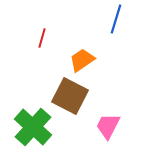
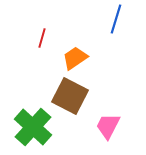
orange trapezoid: moved 7 px left, 2 px up
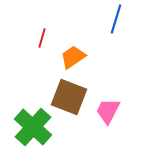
orange trapezoid: moved 2 px left, 1 px up
brown square: moved 1 px left, 1 px down; rotated 6 degrees counterclockwise
pink trapezoid: moved 15 px up
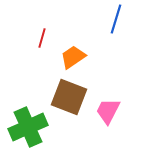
green cross: moved 5 px left; rotated 24 degrees clockwise
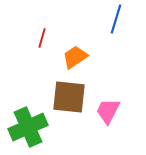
orange trapezoid: moved 2 px right
brown square: rotated 15 degrees counterclockwise
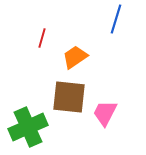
pink trapezoid: moved 3 px left, 2 px down
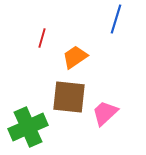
pink trapezoid: rotated 20 degrees clockwise
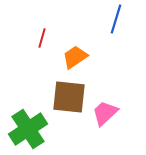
green cross: moved 2 px down; rotated 9 degrees counterclockwise
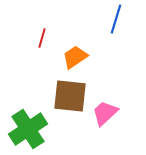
brown square: moved 1 px right, 1 px up
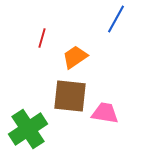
blue line: rotated 12 degrees clockwise
pink trapezoid: rotated 52 degrees clockwise
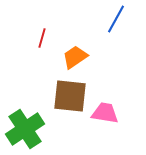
green cross: moved 3 px left
